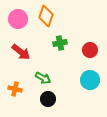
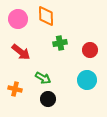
orange diamond: rotated 20 degrees counterclockwise
cyan circle: moved 3 px left
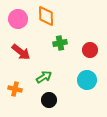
green arrow: moved 1 px right, 1 px up; rotated 63 degrees counterclockwise
black circle: moved 1 px right, 1 px down
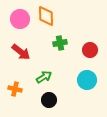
pink circle: moved 2 px right
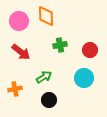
pink circle: moved 1 px left, 2 px down
green cross: moved 2 px down
cyan circle: moved 3 px left, 2 px up
orange cross: rotated 24 degrees counterclockwise
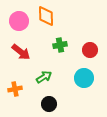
black circle: moved 4 px down
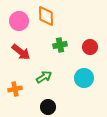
red circle: moved 3 px up
black circle: moved 1 px left, 3 px down
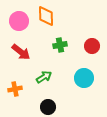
red circle: moved 2 px right, 1 px up
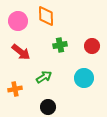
pink circle: moved 1 px left
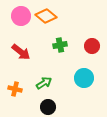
orange diamond: rotated 50 degrees counterclockwise
pink circle: moved 3 px right, 5 px up
green arrow: moved 6 px down
orange cross: rotated 24 degrees clockwise
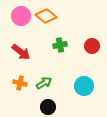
cyan circle: moved 8 px down
orange cross: moved 5 px right, 6 px up
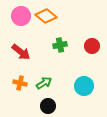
black circle: moved 1 px up
